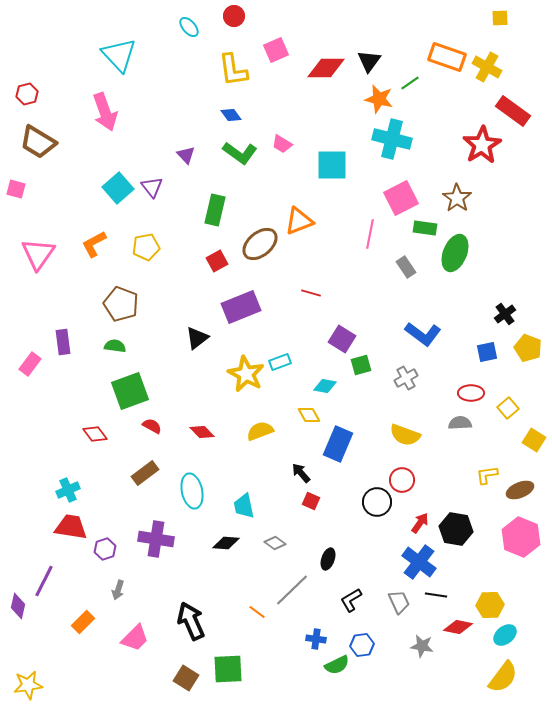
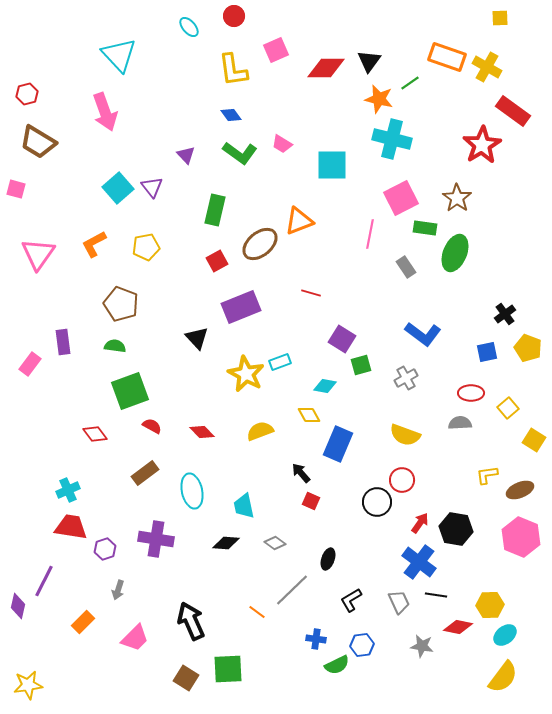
black triangle at (197, 338): rotated 35 degrees counterclockwise
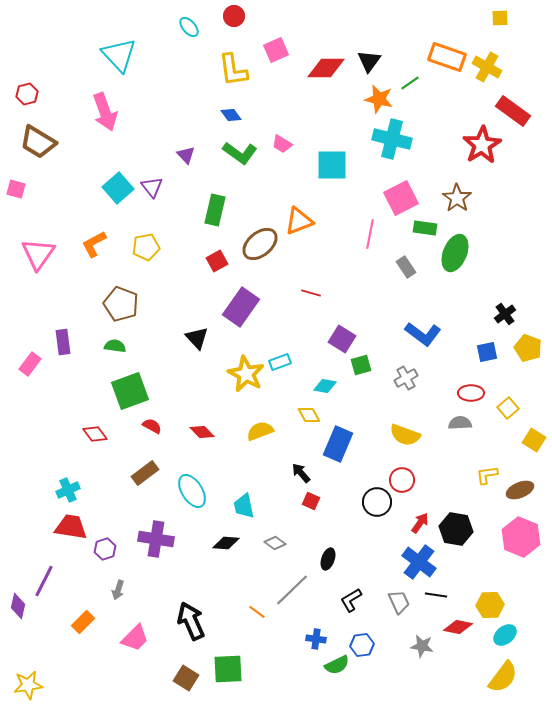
purple rectangle at (241, 307): rotated 33 degrees counterclockwise
cyan ellipse at (192, 491): rotated 20 degrees counterclockwise
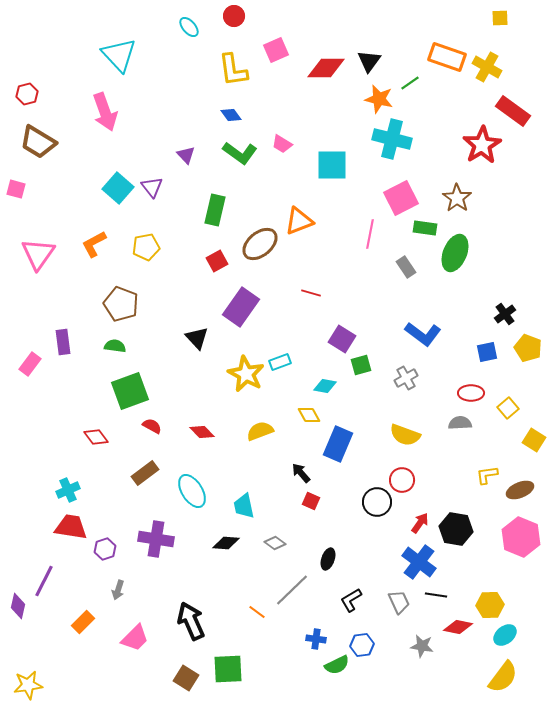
cyan square at (118, 188): rotated 8 degrees counterclockwise
red diamond at (95, 434): moved 1 px right, 3 px down
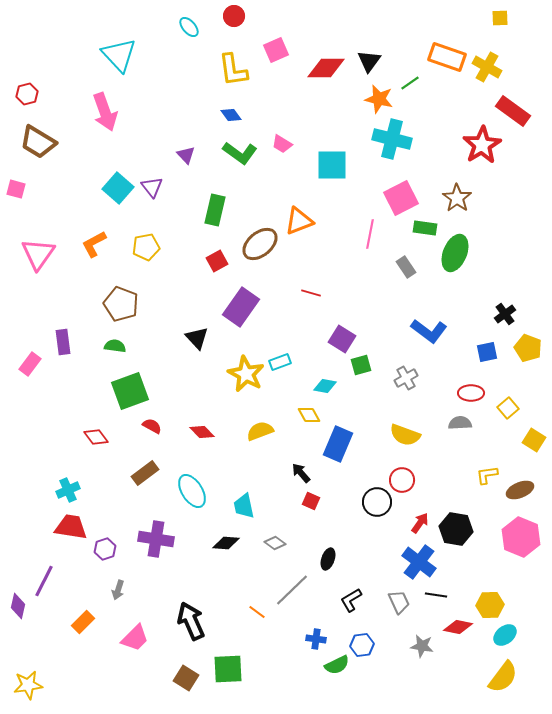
blue L-shape at (423, 334): moved 6 px right, 3 px up
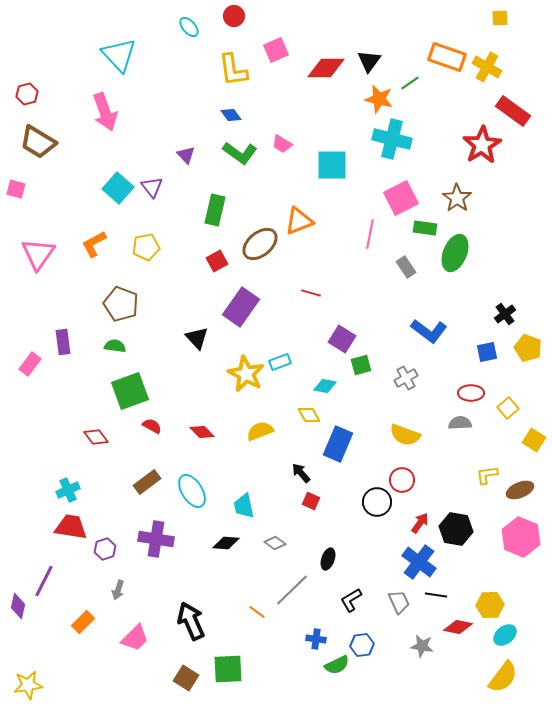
brown rectangle at (145, 473): moved 2 px right, 9 px down
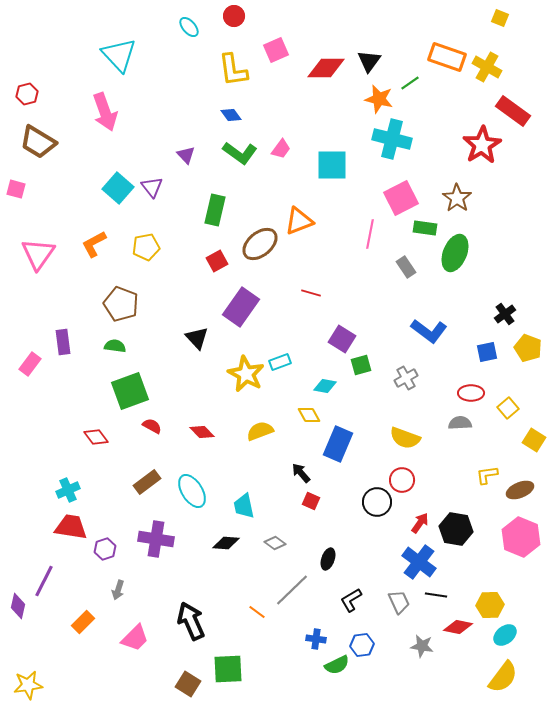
yellow square at (500, 18): rotated 24 degrees clockwise
pink trapezoid at (282, 144): moved 1 px left, 5 px down; rotated 85 degrees counterclockwise
yellow semicircle at (405, 435): moved 3 px down
brown square at (186, 678): moved 2 px right, 6 px down
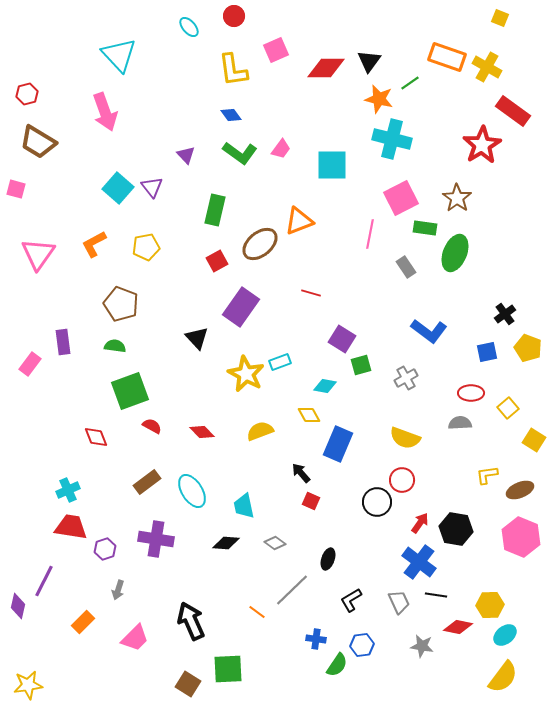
red diamond at (96, 437): rotated 15 degrees clockwise
green semicircle at (337, 665): rotated 30 degrees counterclockwise
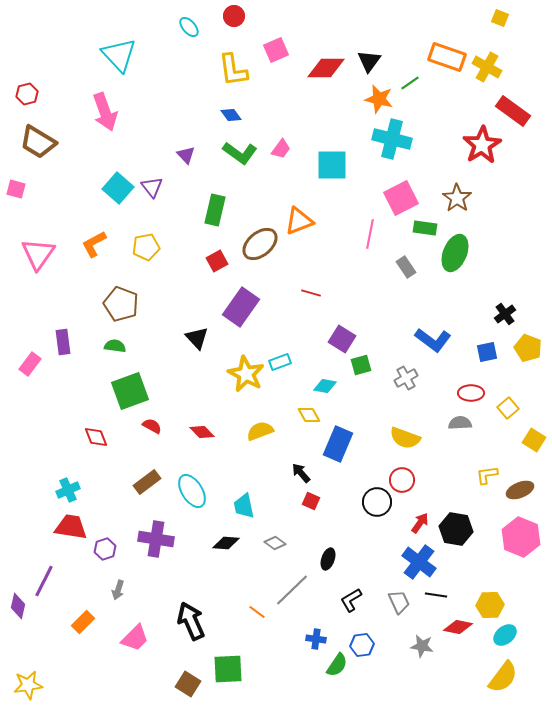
blue L-shape at (429, 331): moved 4 px right, 9 px down
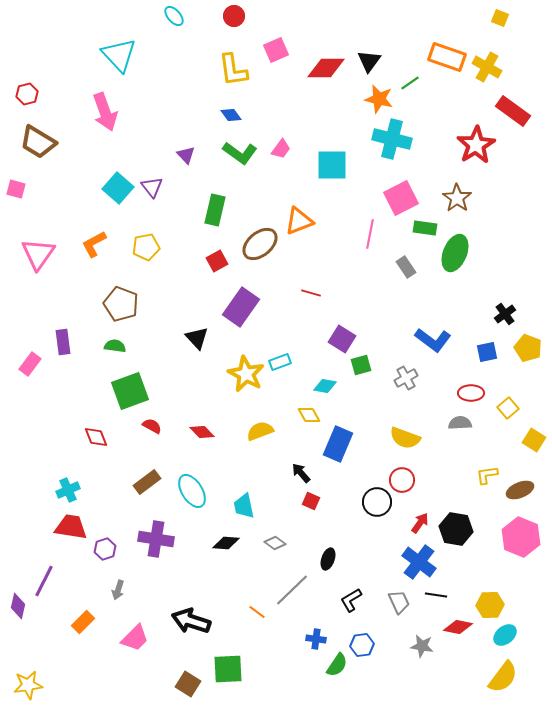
cyan ellipse at (189, 27): moved 15 px left, 11 px up
red star at (482, 145): moved 6 px left
black arrow at (191, 621): rotated 48 degrees counterclockwise
